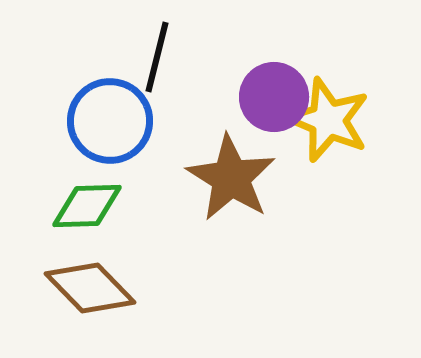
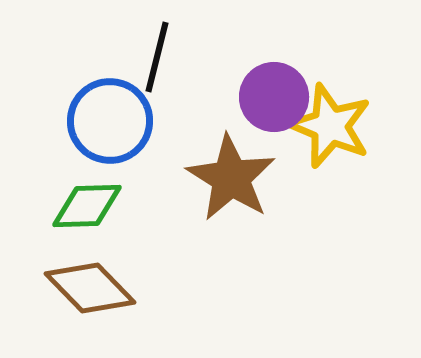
yellow star: moved 2 px right, 6 px down
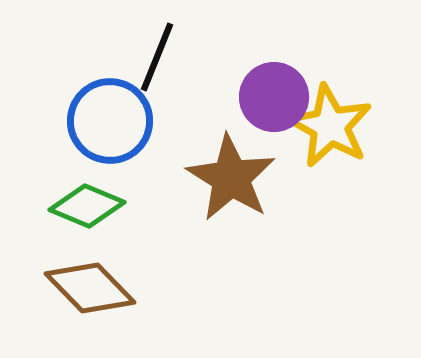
black line: rotated 8 degrees clockwise
yellow star: rotated 6 degrees clockwise
green diamond: rotated 24 degrees clockwise
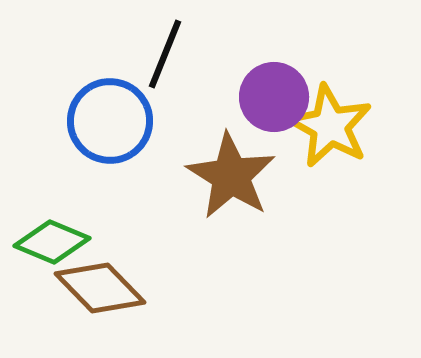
black line: moved 8 px right, 3 px up
brown star: moved 2 px up
green diamond: moved 35 px left, 36 px down
brown diamond: moved 10 px right
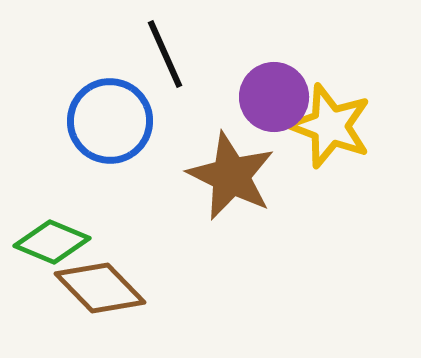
black line: rotated 46 degrees counterclockwise
yellow star: rotated 8 degrees counterclockwise
brown star: rotated 6 degrees counterclockwise
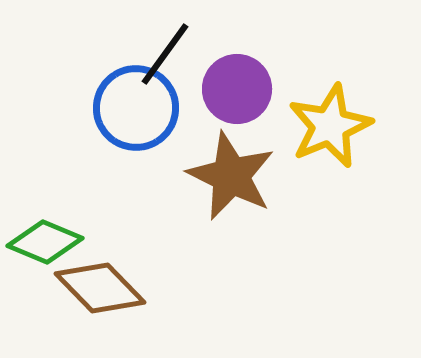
black line: rotated 60 degrees clockwise
purple circle: moved 37 px left, 8 px up
blue circle: moved 26 px right, 13 px up
yellow star: rotated 28 degrees clockwise
green diamond: moved 7 px left
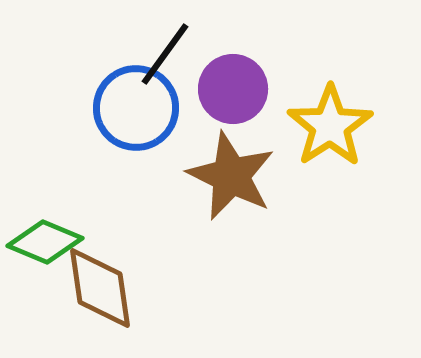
purple circle: moved 4 px left
yellow star: rotated 10 degrees counterclockwise
brown diamond: rotated 36 degrees clockwise
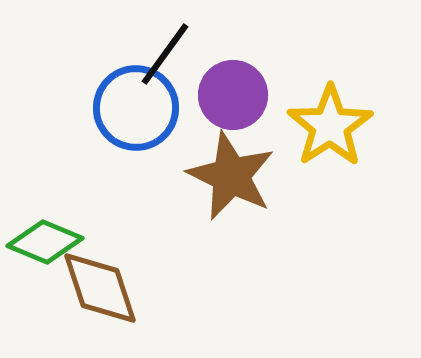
purple circle: moved 6 px down
brown diamond: rotated 10 degrees counterclockwise
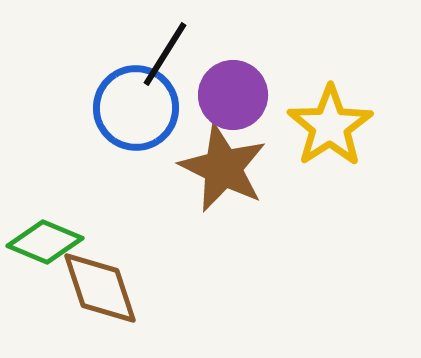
black line: rotated 4 degrees counterclockwise
brown star: moved 8 px left, 8 px up
